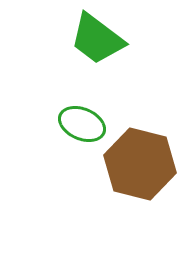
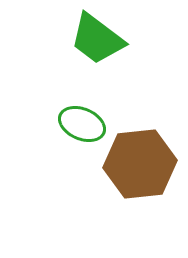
brown hexagon: rotated 20 degrees counterclockwise
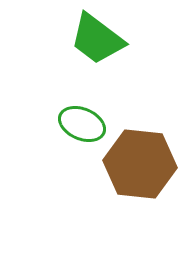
brown hexagon: rotated 12 degrees clockwise
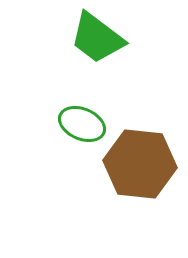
green trapezoid: moved 1 px up
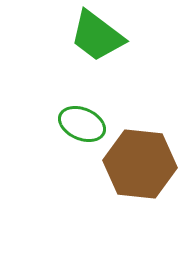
green trapezoid: moved 2 px up
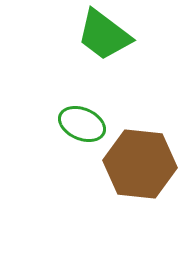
green trapezoid: moved 7 px right, 1 px up
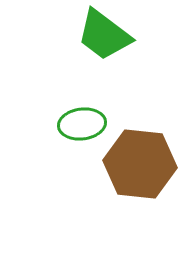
green ellipse: rotated 30 degrees counterclockwise
